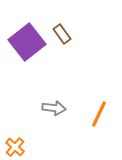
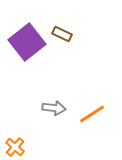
brown rectangle: rotated 30 degrees counterclockwise
orange line: moved 7 px left; rotated 32 degrees clockwise
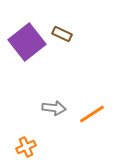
orange cross: moved 11 px right; rotated 24 degrees clockwise
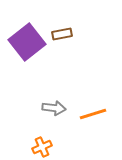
brown rectangle: rotated 36 degrees counterclockwise
orange line: moved 1 px right; rotated 16 degrees clockwise
orange cross: moved 16 px right
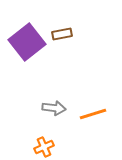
orange cross: moved 2 px right
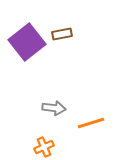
orange line: moved 2 px left, 9 px down
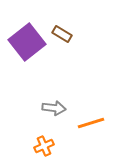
brown rectangle: rotated 42 degrees clockwise
orange cross: moved 1 px up
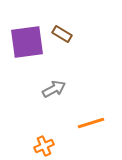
purple square: rotated 30 degrees clockwise
gray arrow: moved 19 px up; rotated 35 degrees counterclockwise
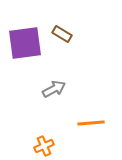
purple square: moved 2 px left, 1 px down
orange line: rotated 12 degrees clockwise
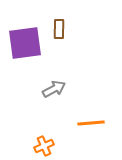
brown rectangle: moved 3 px left, 5 px up; rotated 60 degrees clockwise
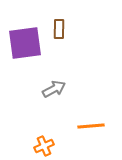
orange line: moved 3 px down
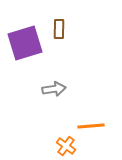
purple square: rotated 9 degrees counterclockwise
gray arrow: rotated 20 degrees clockwise
orange cross: moved 22 px right; rotated 30 degrees counterclockwise
